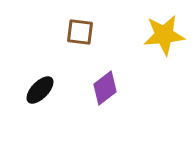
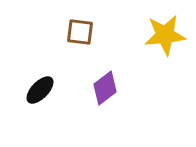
yellow star: moved 1 px right
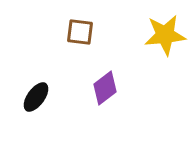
black ellipse: moved 4 px left, 7 px down; rotated 8 degrees counterclockwise
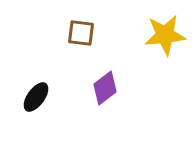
brown square: moved 1 px right, 1 px down
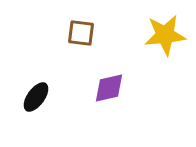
purple diamond: moved 4 px right; rotated 24 degrees clockwise
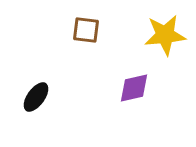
brown square: moved 5 px right, 3 px up
purple diamond: moved 25 px right
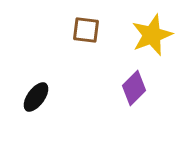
yellow star: moved 13 px left; rotated 15 degrees counterclockwise
purple diamond: rotated 32 degrees counterclockwise
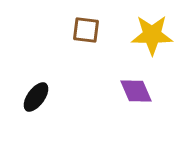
yellow star: rotated 21 degrees clockwise
purple diamond: moved 2 px right, 3 px down; rotated 68 degrees counterclockwise
